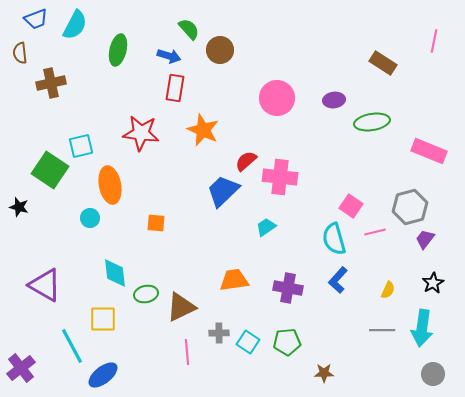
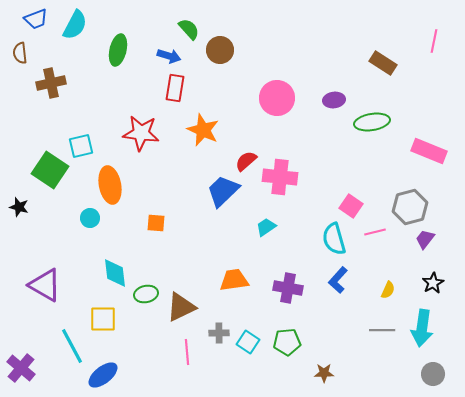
purple cross at (21, 368): rotated 12 degrees counterclockwise
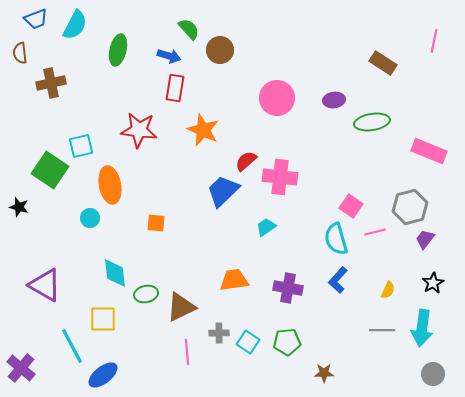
red star at (141, 133): moved 2 px left, 3 px up
cyan semicircle at (334, 239): moved 2 px right
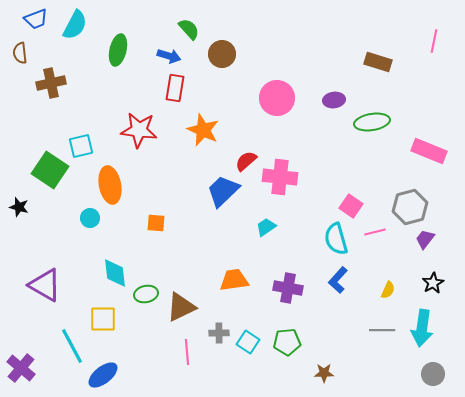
brown circle at (220, 50): moved 2 px right, 4 px down
brown rectangle at (383, 63): moved 5 px left, 1 px up; rotated 16 degrees counterclockwise
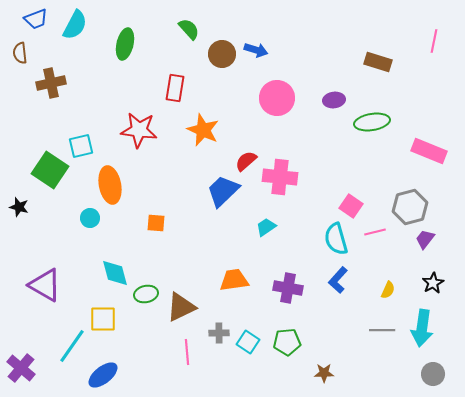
green ellipse at (118, 50): moved 7 px right, 6 px up
blue arrow at (169, 56): moved 87 px right, 6 px up
cyan diamond at (115, 273): rotated 8 degrees counterclockwise
cyan line at (72, 346): rotated 63 degrees clockwise
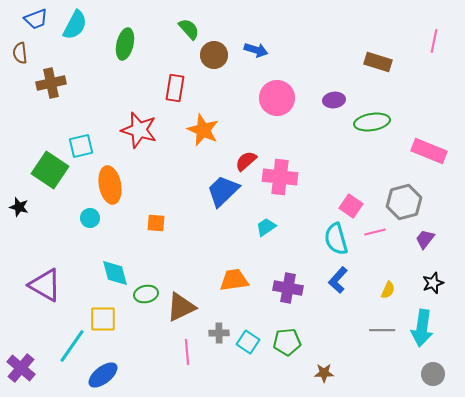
brown circle at (222, 54): moved 8 px left, 1 px down
red star at (139, 130): rotated 9 degrees clockwise
gray hexagon at (410, 207): moved 6 px left, 5 px up
black star at (433, 283): rotated 10 degrees clockwise
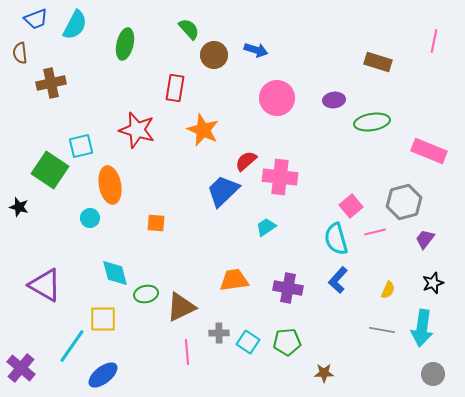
red star at (139, 130): moved 2 px left
pink square at (351, 206): rotated 15 degrees clockwise
gray line at (382, 330): rotated 10 degrees clockwise
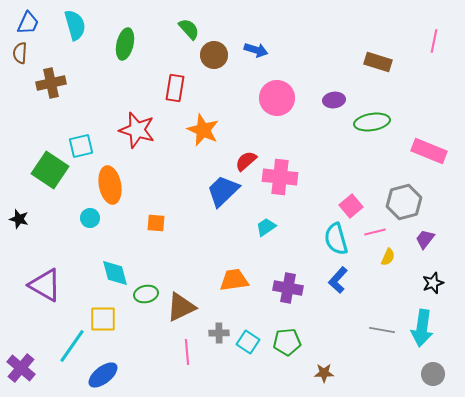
blue trapezoid at (36, 19): moved 8 px left, 4 px down; rotated 45 degrees counterclockwise
cyan semicircle at (75, 25): rotated 44 degrees counterclockwise
brown semicircle at (20, 53): rotated 10 degrees clockwise
black star at (19, 207): moved 12 px down
yellow semicircle at (388, 290): moved 33 px up
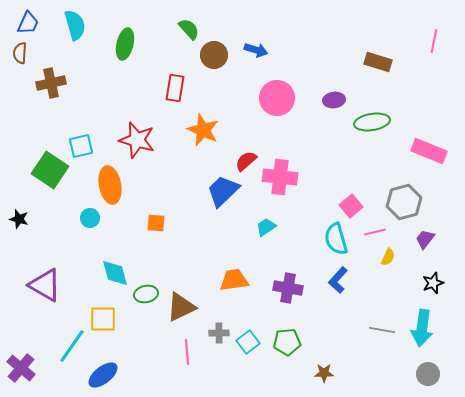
red star at (137, 130): moved 10 px down
cyan square at (248, 342): rotated 20 degrees clockwise
gray circle at (433, 374): moved 5 px left
